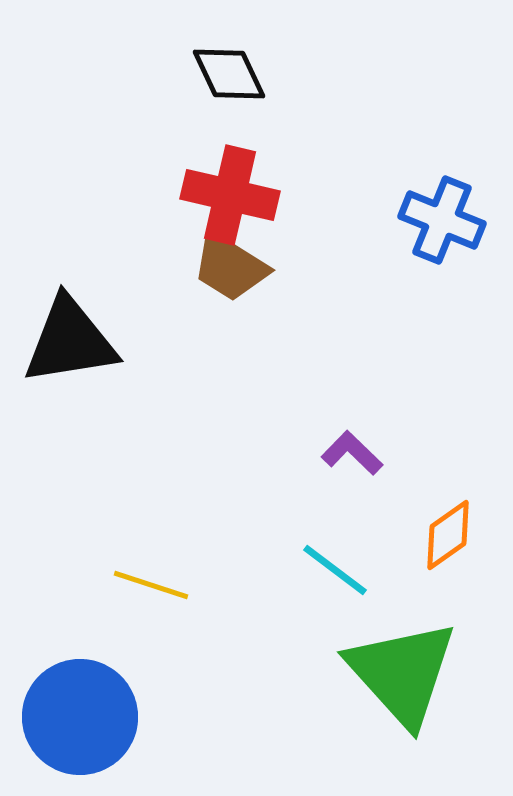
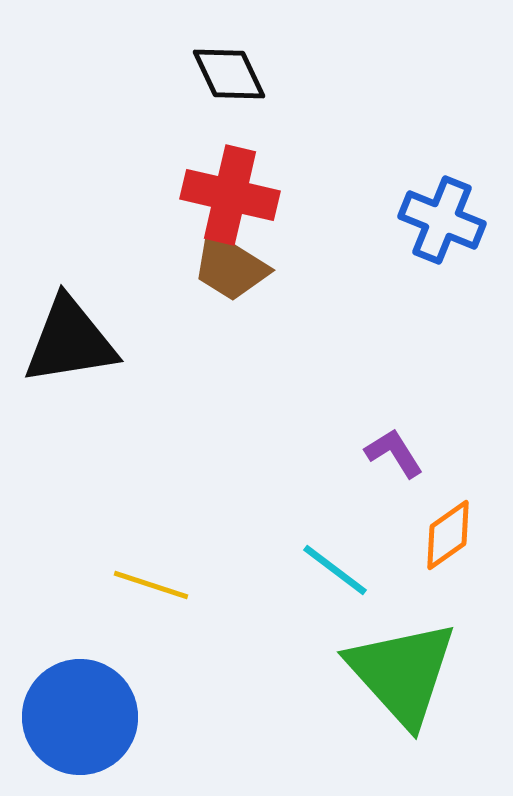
purple L-shape: moved 42 px right; rotated 14 degrees clockwise
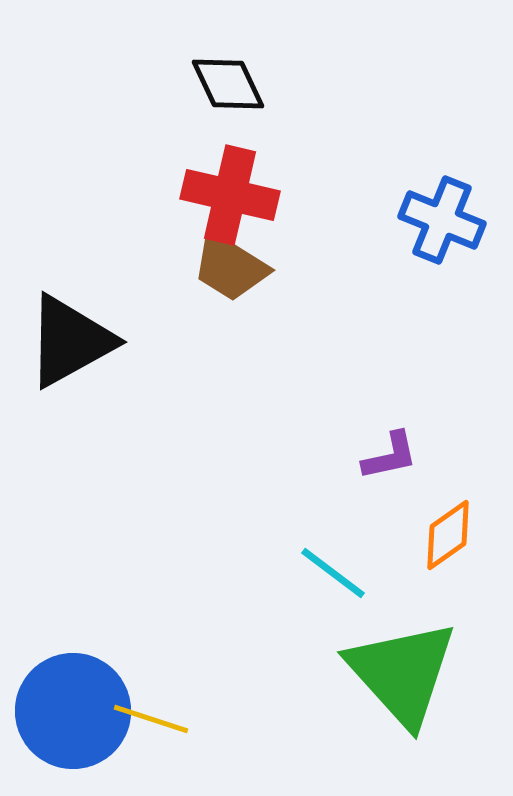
black diamond: moved 1 px left, 10 px down
black triangle: rotated 20 degrees counterclockwise
purple L-shape: moved 4 px left, 3 px down; rotated 110 degrees clockwise
cyan line: moved 2 px left, 3 px down
yellow line: moved 134 px down
blue circle: moved 7 px left, 6 px up
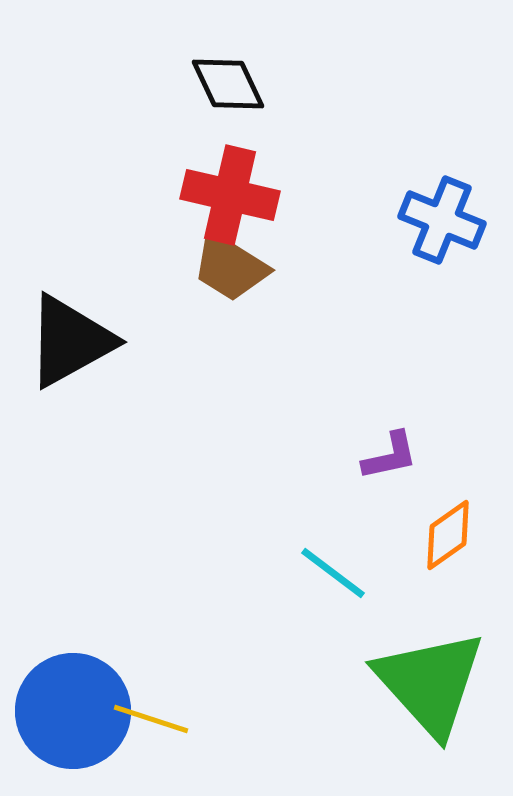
green triangle: moved 28 px right, 10 px down
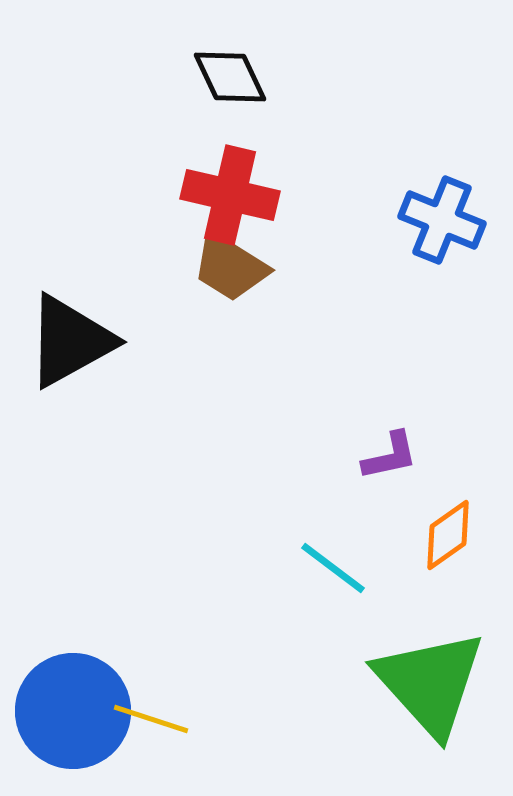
black diamond: moved 2 px right, 7 px up
cyan line: moved 5 px up
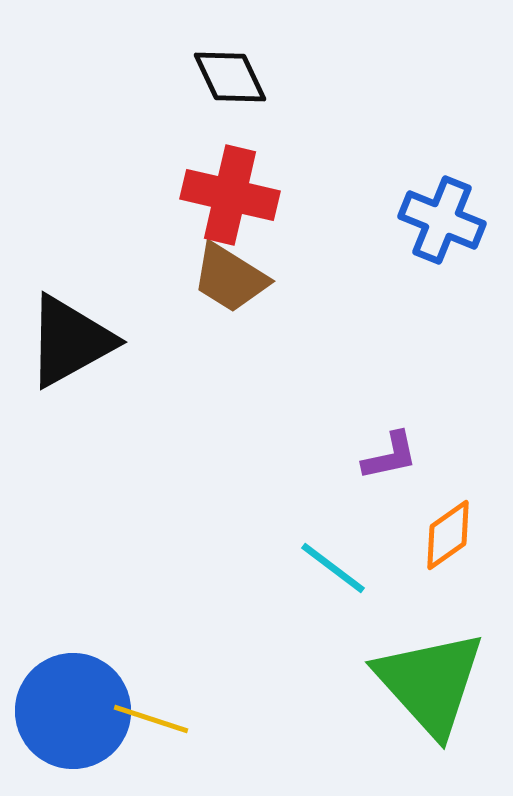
brown trapezoid: moved 11 px down
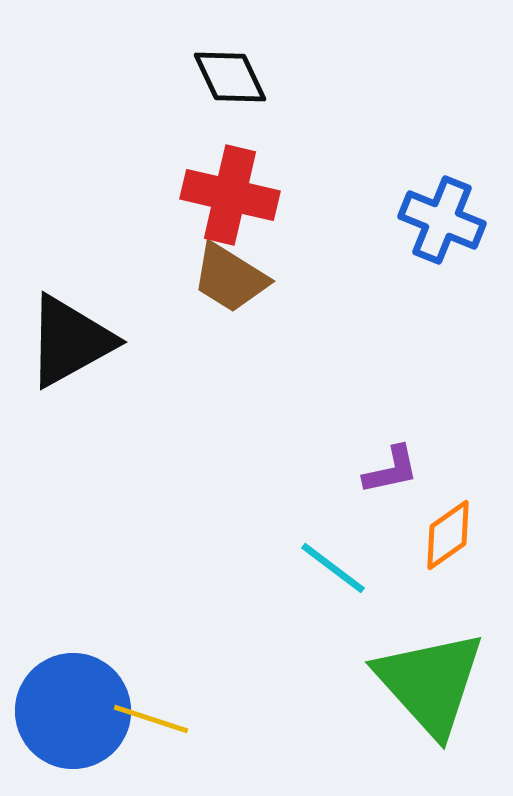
purple L-shape: moved 1 px right, 14 px down
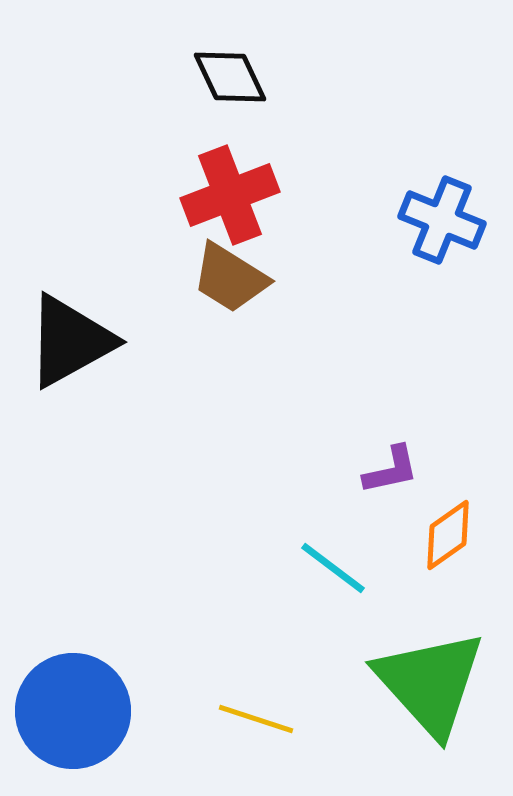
red cross: rotated 34 degrees counterclockwise
yellow line: moved 105 px right
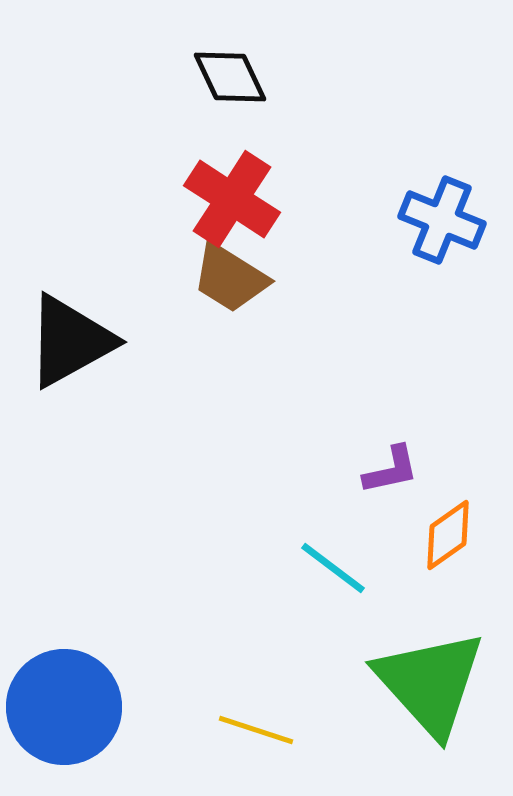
red cross: moved 2 px right, 4 px down; rotated 36 degrees counterclockwise
blue circle: moved 9 px left, 4 px up
yellow line: moved 11 px down
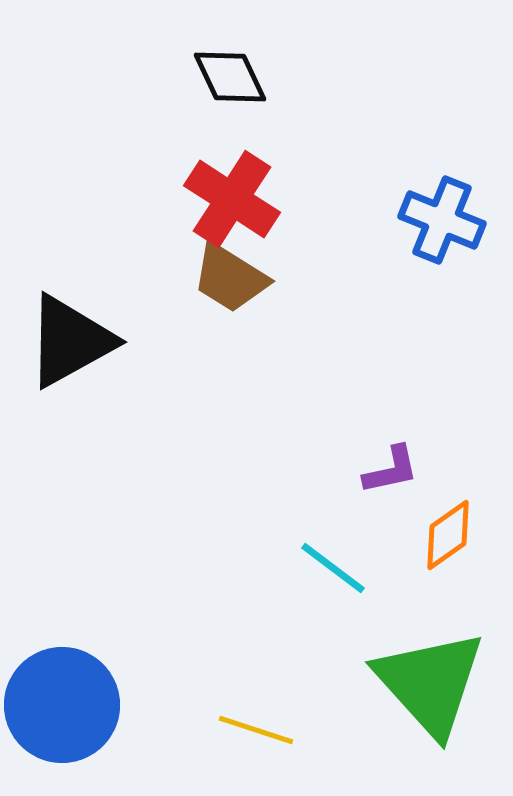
blue circle: moved 2 px left, 2 px up
